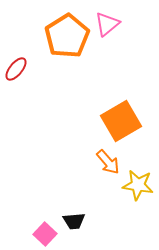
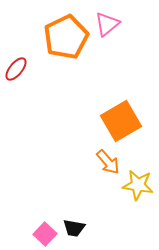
orange pentagon: moved 1 px left, 1 px down; rotated 6 degrees clockwise
black trapezoid: moved 7 px down; rotated 15 degrees clockwise
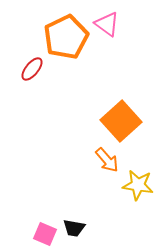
pink triangle: rotated 44 degrees counterclockwise
red ellipse: moved 16 px right
orange square: rotated 12 degrees counterclockwise
orange arrow: moved 1 px left, 2 px up
pink square: rotated 20 degrees counterclockwise
